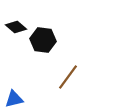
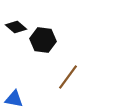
blue triangle: rotated 24 degrees clockwise
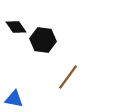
black diamond: rotated 15 degrees clockwise
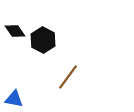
black diamond: moved 1 px left, 4 px down
black hexagon: rotated 20 degrees clockwise
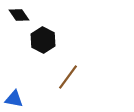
black diamond: moved 4 px right, 16 px up
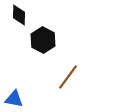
black diamond: rotated 35 degrees clockwise
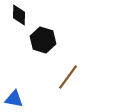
black hexagon: rotated 10 degrees counterclockwise
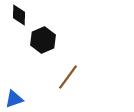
black hexagon: rotated 20 degrees clockwise
blue triangle: rotated 30 degrees counterclockwise
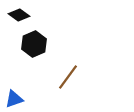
black diamond: rotated 55 degrees counterclockwise
black hexagon: moved 9 px left, 4 px down
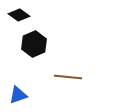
brown line: rotated 60 degrees clockwise
blue triangle: moved 4 px right, 4 px up
